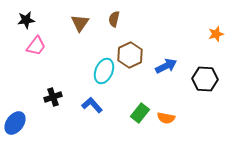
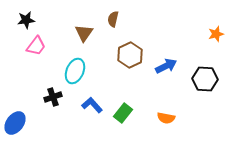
brown semicircle: moved 1 px left
brown triangle: moved 4 px right, 10 px down
cyan ellipse: moved 29 px left
green rectangle: moved 17 px left
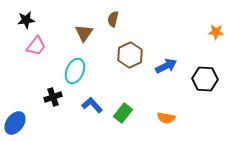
orange star: moved 2 px up; rotated 21 degrees clockwise
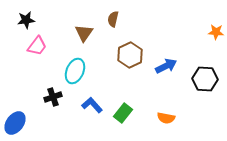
pink trapezoid: moved 1 px right
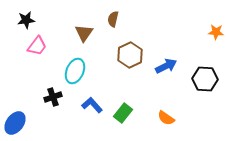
orange semicircle: rotated 24 degrees clockwise
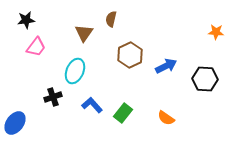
brown semicircle: moved 2 px left
pink trapezoid: moved 1 px left, 1 px down
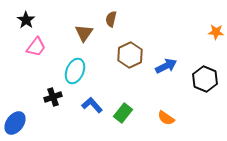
black star: rotated 30 degrees counterclockwise
black hexagon: rotated 20 degrees clockwise
